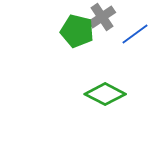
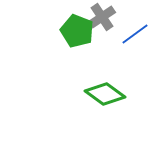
green pentagon: rotated 8 degrees clockwise
green diamond: rotated 9 degrees clockwise
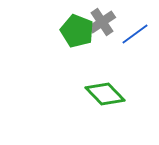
gray cross: moved 5 px down
green diamond: rotated 9 degrees clockwise
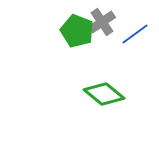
green diamond: moved 1 px left; rotated 6 degrees counterclockwise
